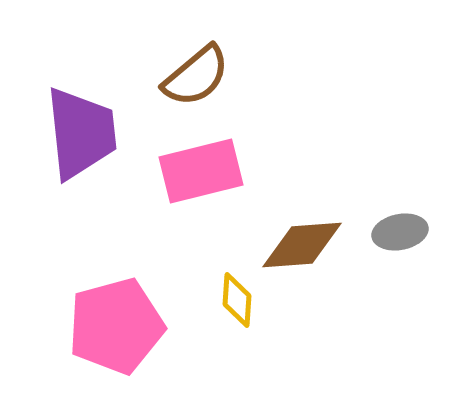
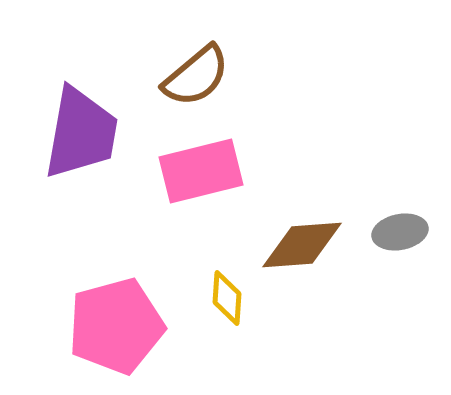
purple trapezoid: rotated 16 degrees clockwise
yellow diamond: moved 10 px left, 2 px up
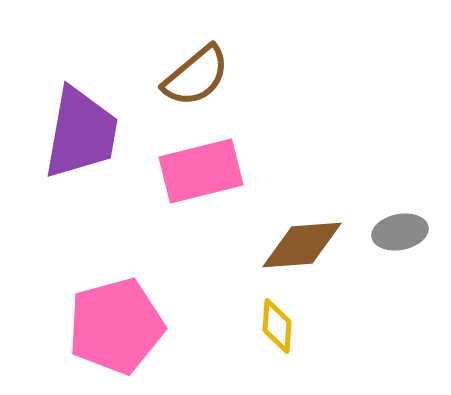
yellow diamond: moved 50 px right, 28 px down
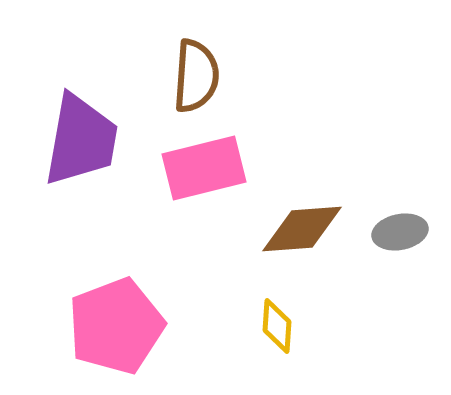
brown semicircle: rotated 46 degrees counterclockwise
purple trapezoid: moved 7 px down
pink rectangle: moved 3 px right, 3 px up
brown diamond: moved 16 px up
pink pentagon: rotated 6 degrees counterclockwise
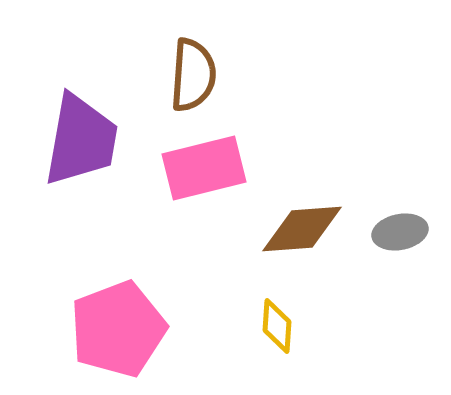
brown semicircle: moved 3 px left, 1 px up
pink pentagon: moved 2 px right, 3 px down
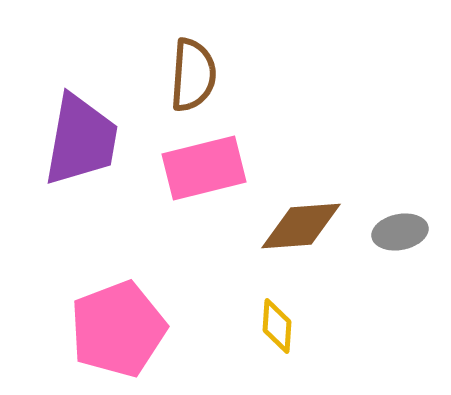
brown diamond: moved 1 px left, 3 px up
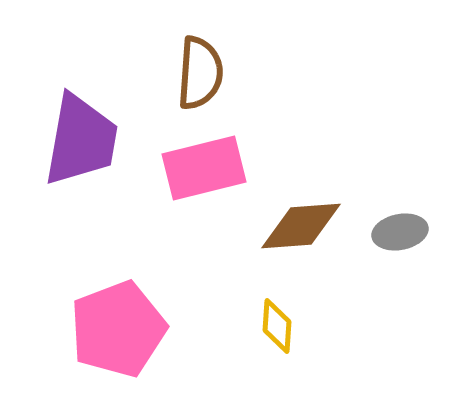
brown semicircle: moved 7 px right, 2 px up
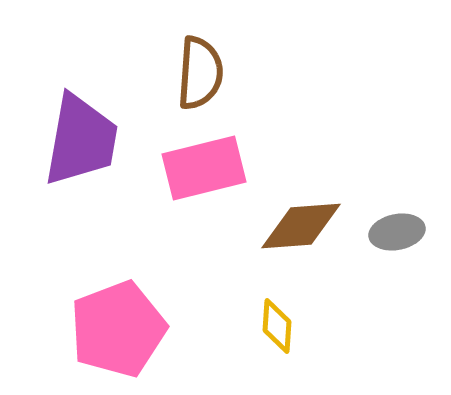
gray ellipse: moved 3 px left
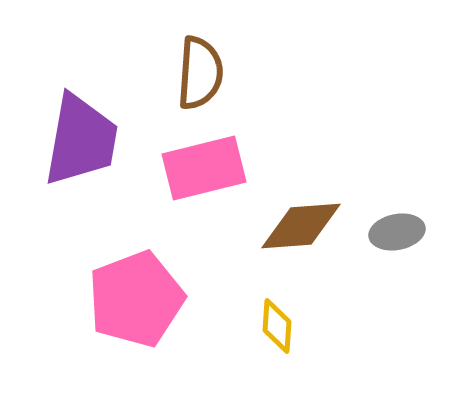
pink pentagon: moved 18 px right, 30 px up
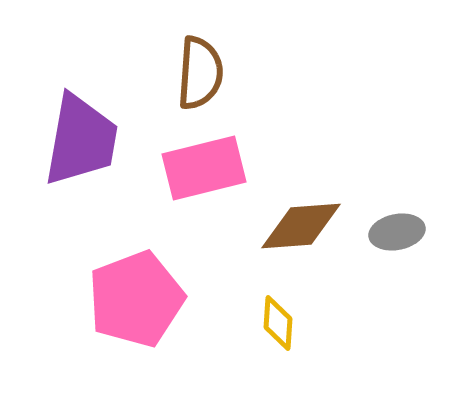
yellow diamond: moved 1 px right, 3 px up
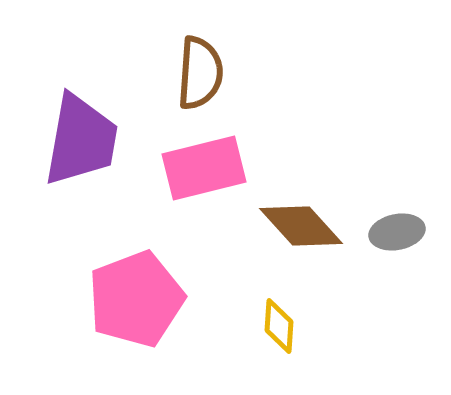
brown diamond: rotated 52 degrees clockwise
yellow diamond: moved 1 px right, 3 px down
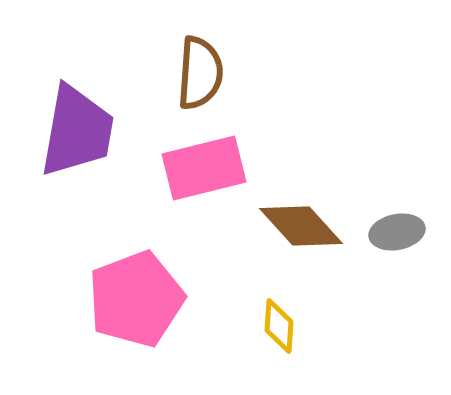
purple trapezoid: moved 4 px left, 9 px up
